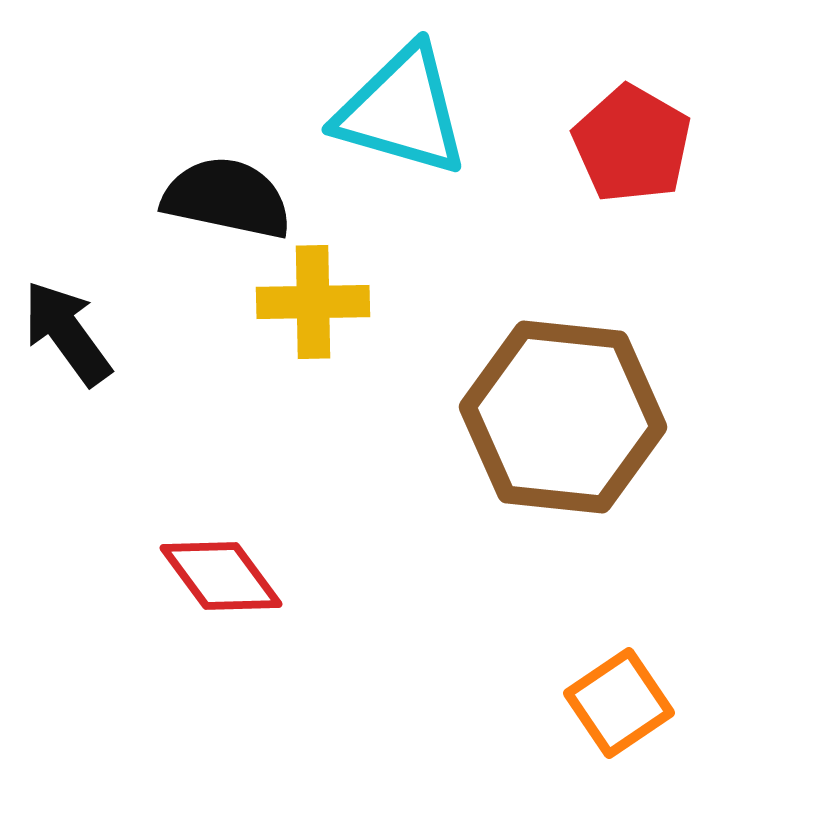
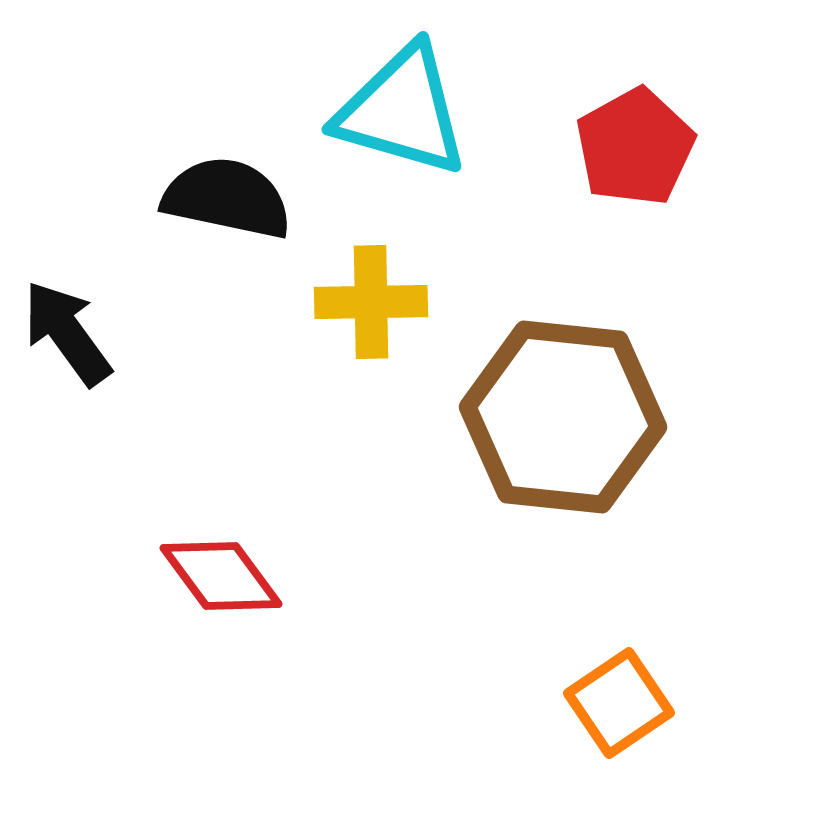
red pentagon: moved 3 px right, 3 px down; rotated 13 degrees clockwise
yellow cross: moved 58 px right
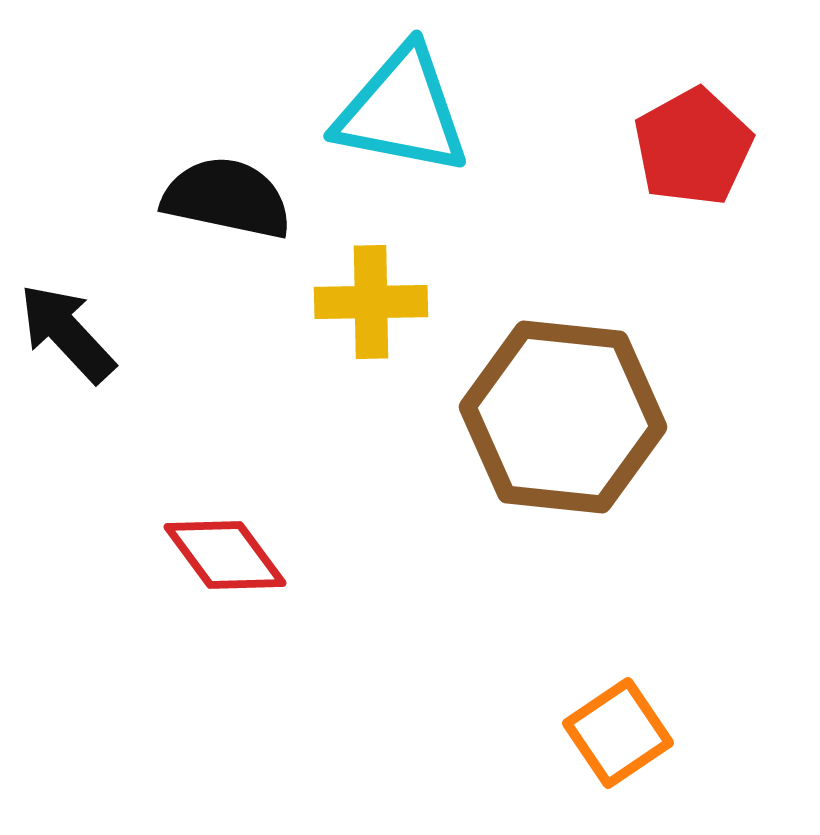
cyan triangle: rotated 5 degrees counterclockwise
red pentagon: moved 58 px right
black arrow: rotated 7 degrees counterclockwise
red diamond: moved 4 px right, 21 px up
orange square: moved 1 px left, 30 px down
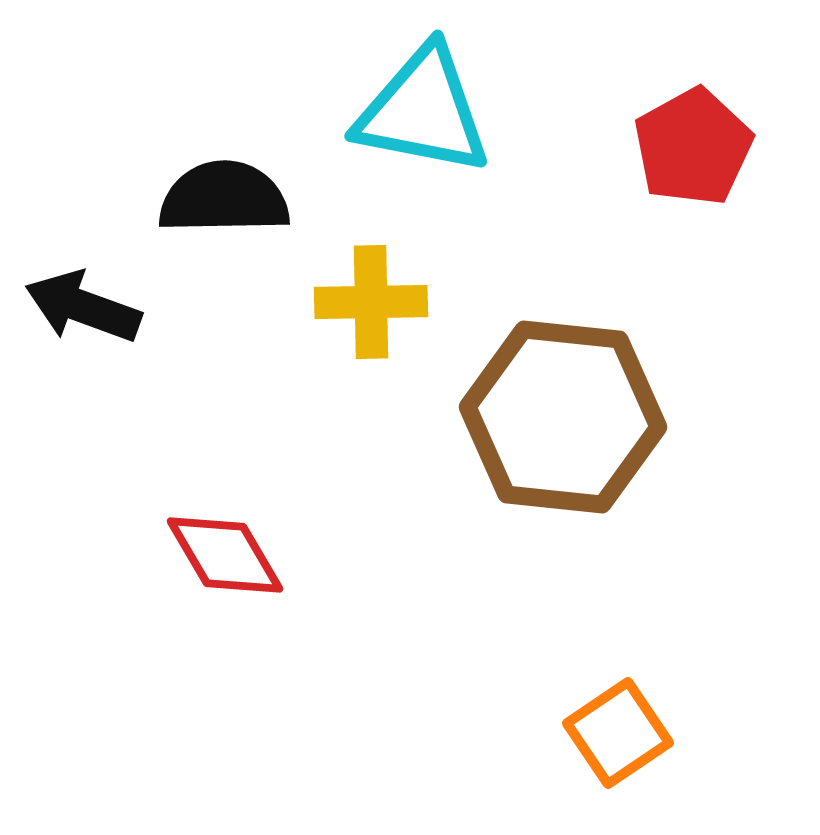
cyan triangle: moved 21 px right
black semicircle: moved 3 px left; rotated 13 degrees counterclockwise
black arrow: moved 16 px right, 26 px up; rotated 27 degrees counterclockwise
red diamond: rotated 6 degrees clockwise
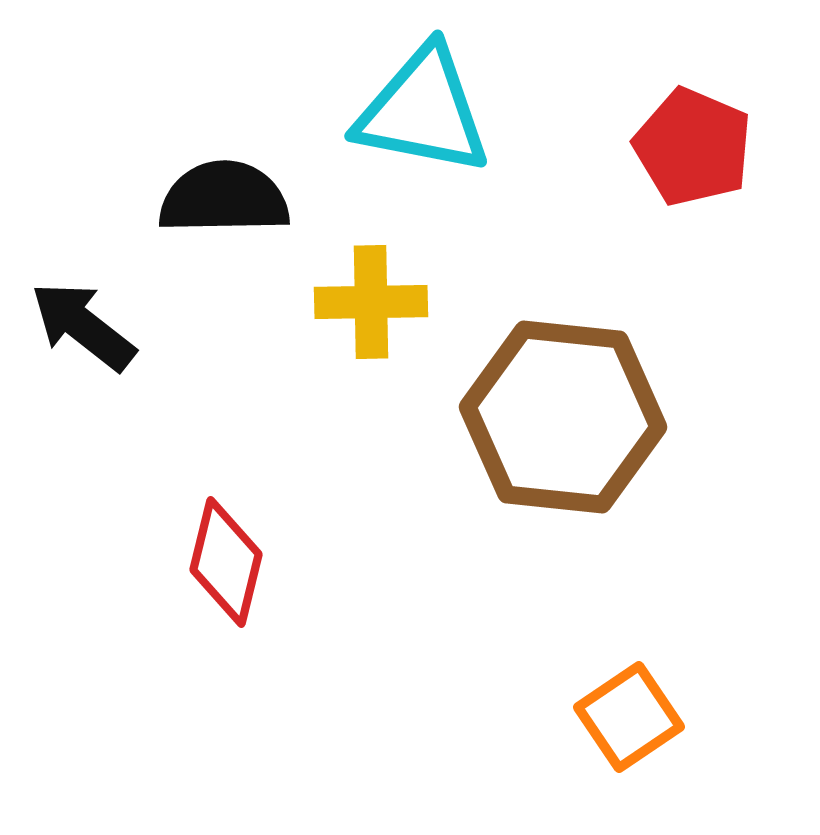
red pentagon: rotated 20 degrees counterclockwise
black arrow: moved 19 px down; rotated 18 degrees clockwise
red diamond: moved 1 px right, 7 px down; rotated 44 degrees clockwise
orange square: moved 11 px right, 16 px up
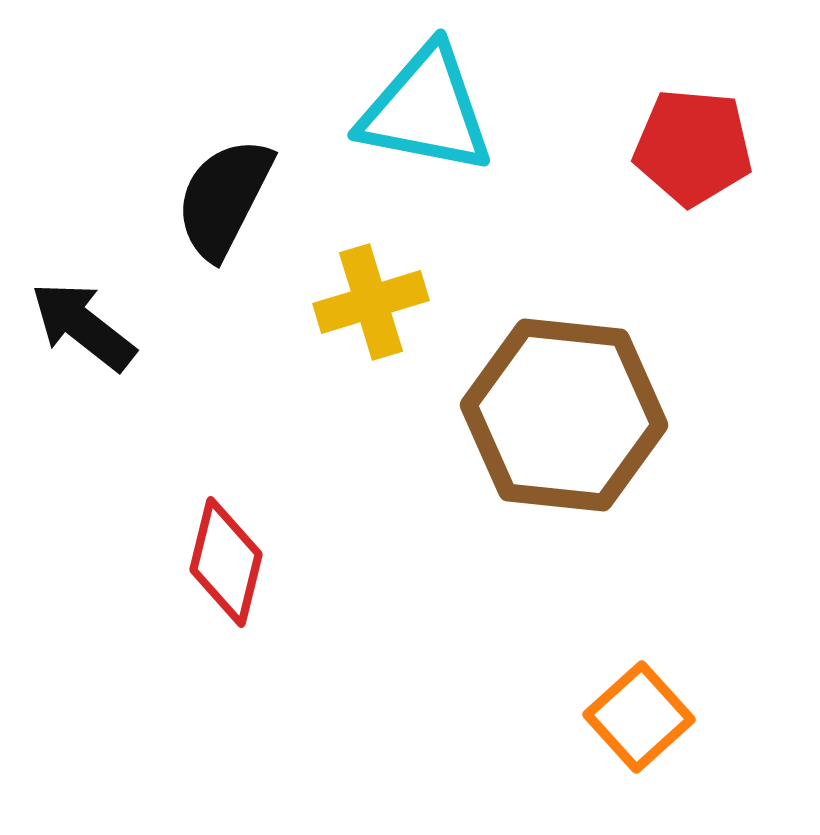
cyan triangle: moved 3 px right, 1 px up
red pentagon: rotated 18 degrees counterclockwise
black semicircle: rotated 62 degrees counterclockwise
yellow cross: rotated 16 degrees counterclockwise
brown hexagon: moved 1 px right, 2 px up
orange square: moved 10 px right; rotated 8 degrees counterclockwise
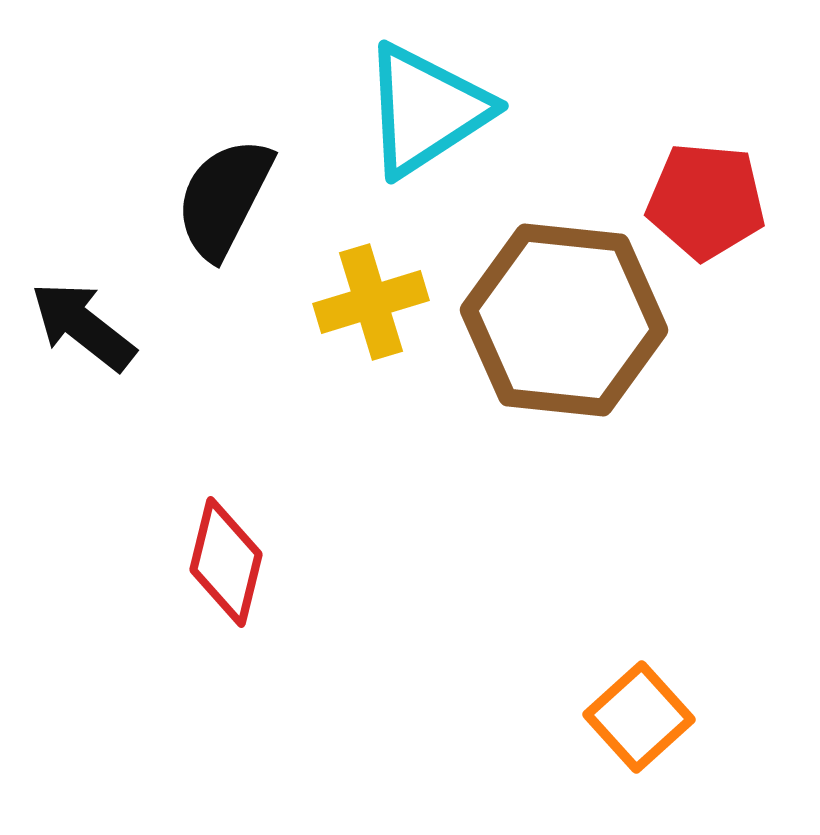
cyan triangle: rotated 44 degrees counterclockwise
red pentagon: moved 13 px right, 54 px down
brown hexagon: moved 95 px up
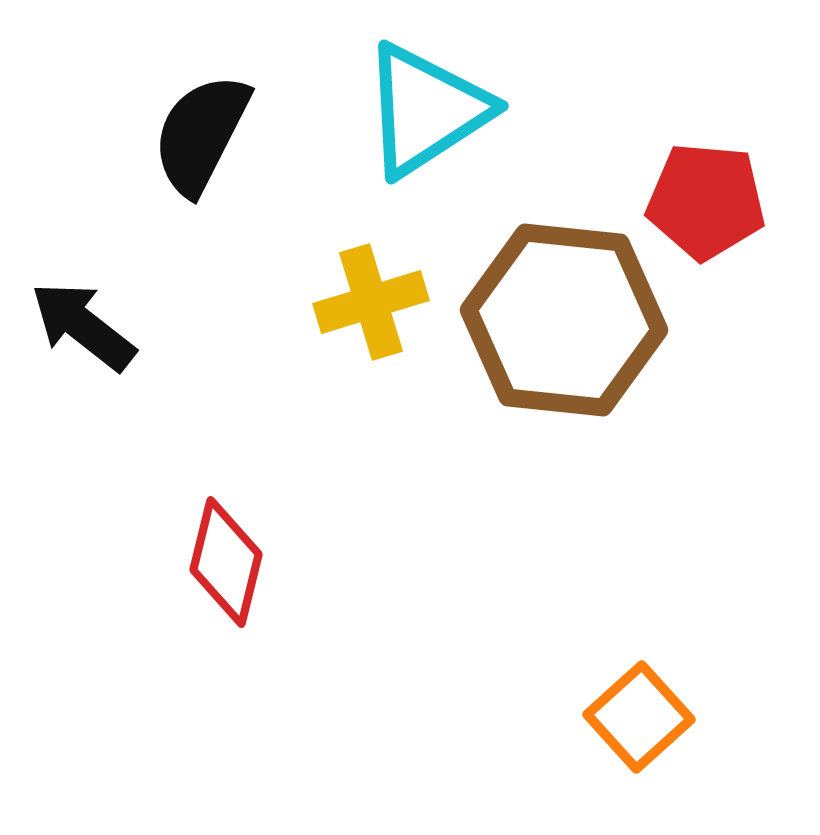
black semicircle: moved 23 px left, 64 px up
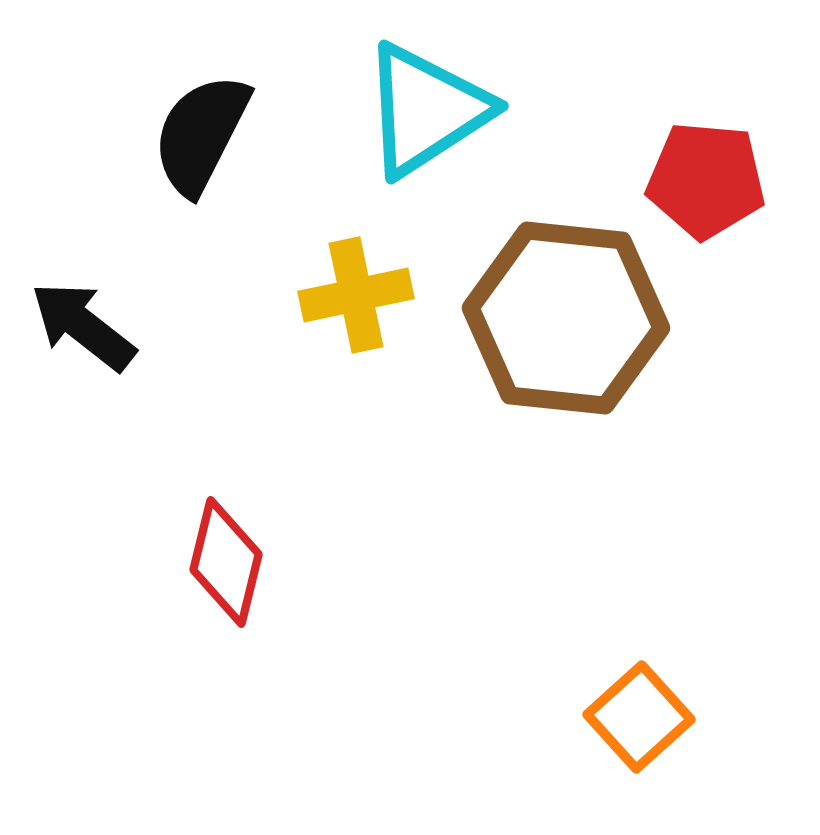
red pentagon: moved 21 px up
yellow cross: moved 15 px left, 7 px up; rotated 5 degrees clockwise
brown hexagon: moved 2 px right, 2 px up
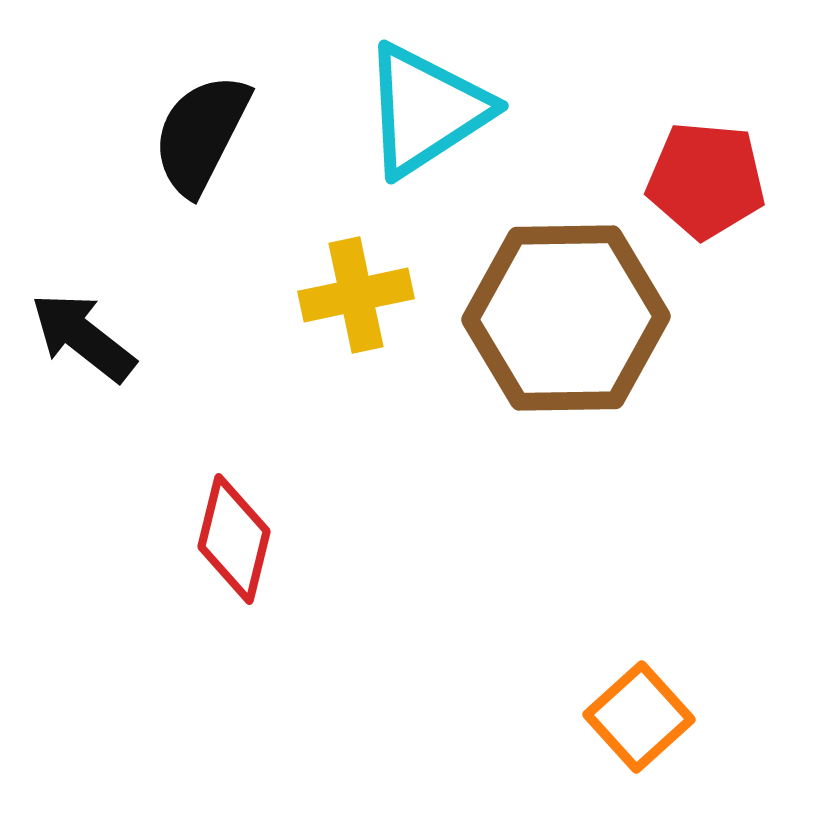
brown hexagon: rotated 7 degrees counterclockwise
black arrow: moved 11 px down
red diamond: moved 8 px right, 23 px up
